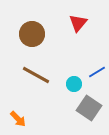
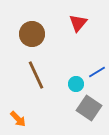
brown line: rotated 36 degrees clockwise
cyan circle: moved 2 px right
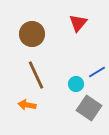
orange arrow: moved 9 px right, 14 px up; rotated 144 degrees clockwise
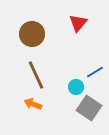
blue line: moved 2 px left
cyan circle: moved 3 px down
orange arrow: moved 6 px right, 1 px up; rotated 12 degrees clockwise
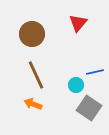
blue line: rotated 18 degrees clockwise
cyan circle: moved 2 px up
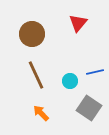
cyan circle: moved 6 px left, 4 px up
orange arrow: moved 8 px right, 9 px down; rotated 24 degrees clockwise
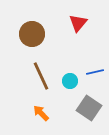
brown line: moved 5 px right, 1 px down
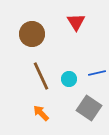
red triangle: moved 2 px left, 1 px up; rotated 12 degrees counterclockwise
blue line: moved 2 px right, 1 px down
cyan circle: moved 1 px left, 2 px up
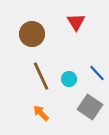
blue line: rotated 60 degrees clockwise
gray square: moved 1 px right, 1 px up
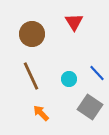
red triangle: moved 2 px left
brown line: moved 10 px left
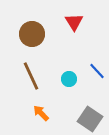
blue line: moved 2 px up
gray square: moved 12 px down
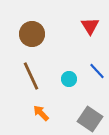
red triangle: moved 16 px right, 4 px down
